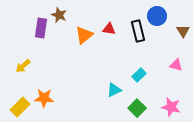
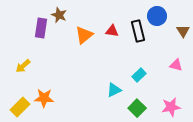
red triangle: moved 3 px right, 2 px down
pink star: rotated 24 degrees counterclockwise
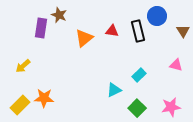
orange triangle: moved 3 px down
yellow rectangle: moved 2 px up
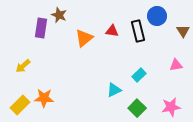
pink triangle: rotated 24 degrees counterclockwise
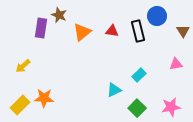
orange triangle: moved 2 px left, 6 px up
pink triangle: moved 1 px up
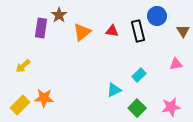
brown star: rotated 14 degrees clockwise
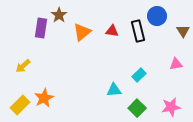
cyan triangle: rotated 21 degrees clockwise
orange star: rotated 30 degrees counterclockwise
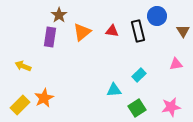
purple rectangle: moved 9 px right, 9 px down
yellow arrow: rotated 63 degrees clockwise
green square: rotated 12 degrees clockwise
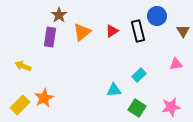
red triangle: rotated 40 degrees counterclockwise
green square: rotated 24 degrees counterclockwise
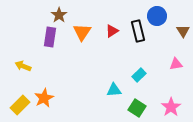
orange triangle: rotated 18 degrees counterclockwise
pink star: rotated 24 degrees counterclockwise
